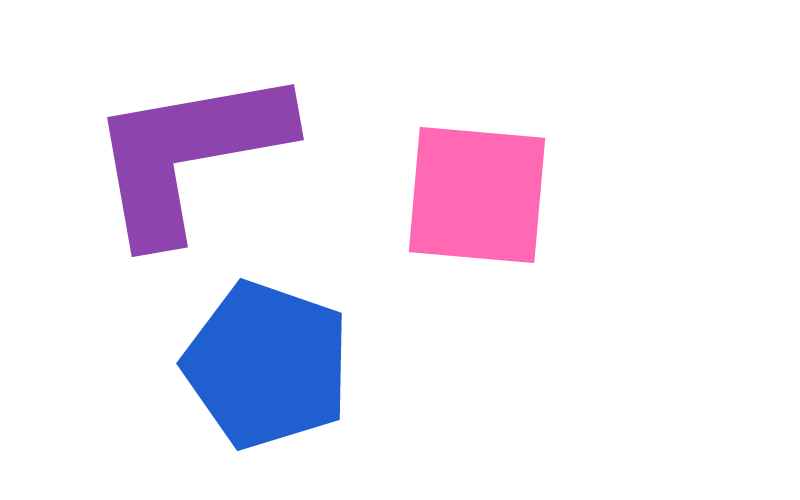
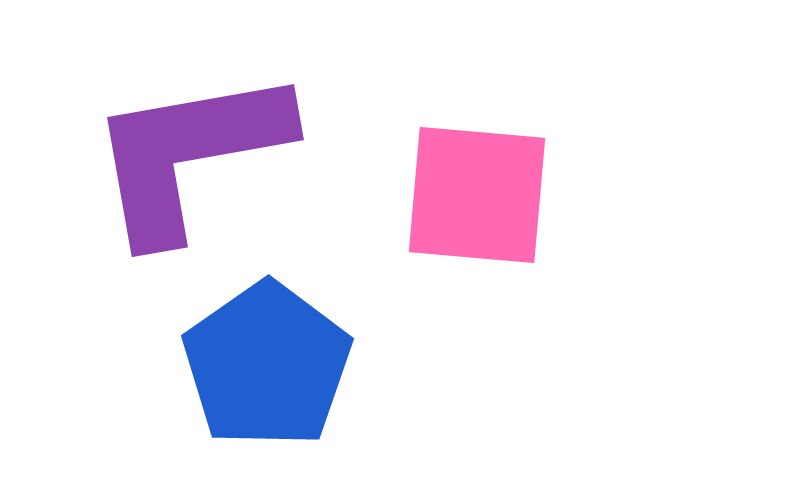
blue pentagon: rotated 18 degrees clockwise
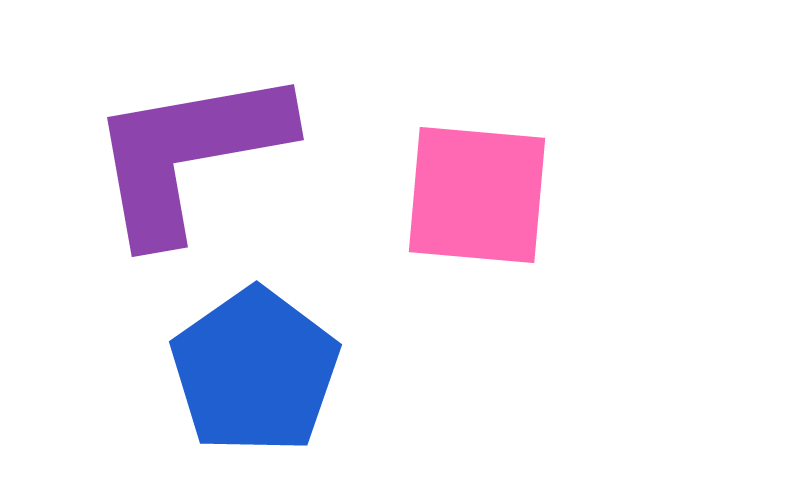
blue pentagon: moved 12 px left, 6 px down
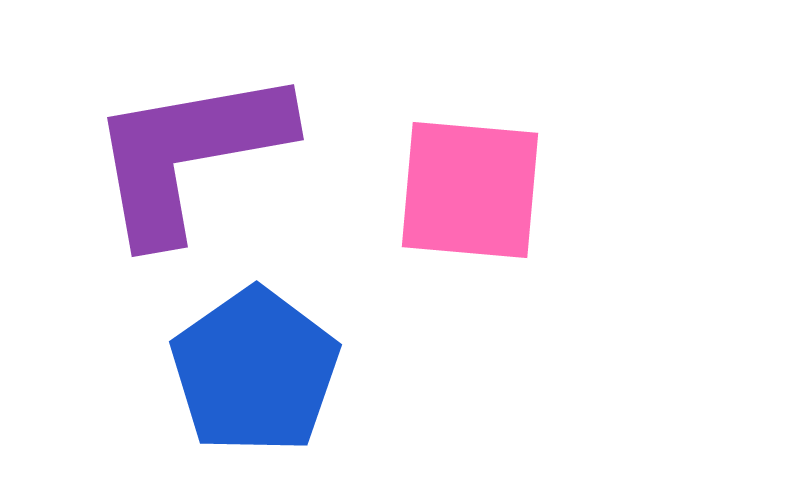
pink square: moved 7 px left, 5 px up
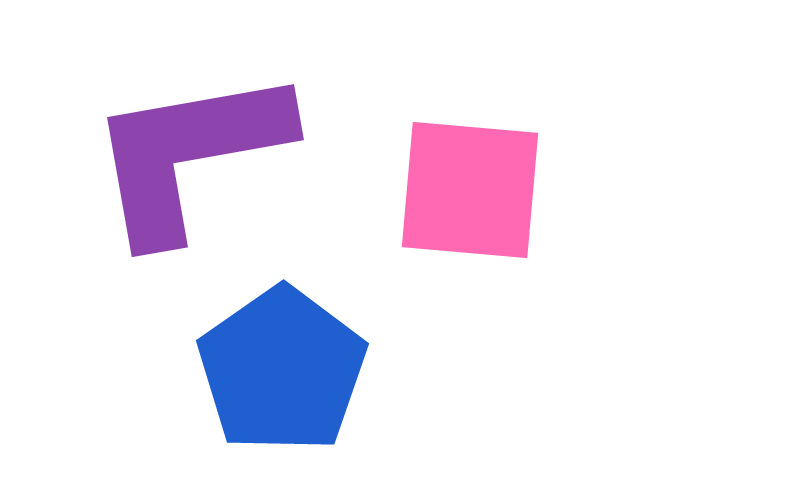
blue pentagon: moved 27 px right, 1 px up
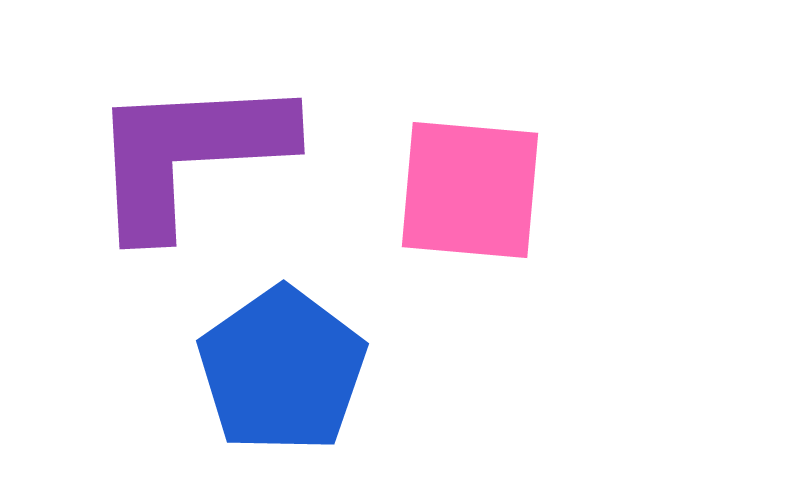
purple L-shape: rotated 7 degrees clockwise
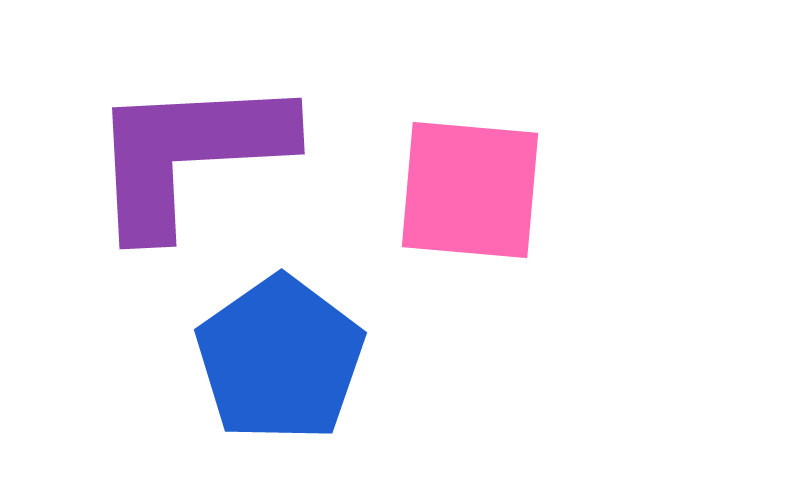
blue pentagon: moved 2 px left, 11 px up
